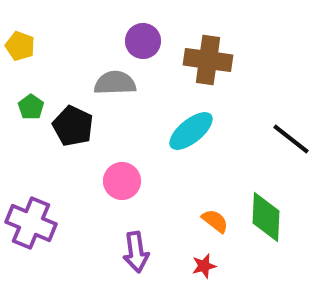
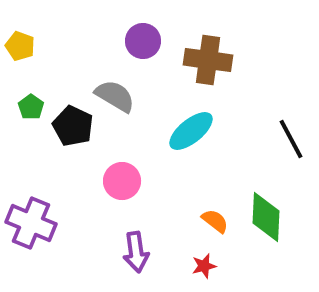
gray semicircle: moved 13 px down; rotated 33 degrees clockwise
black line: rotated 24 degrees clockwise
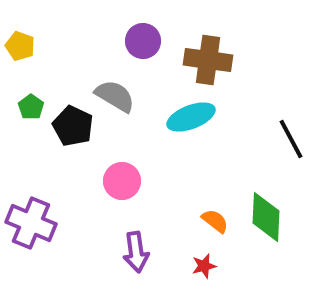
cyan ellipse: moved 14 px up; rotated 18 degrees clockwise
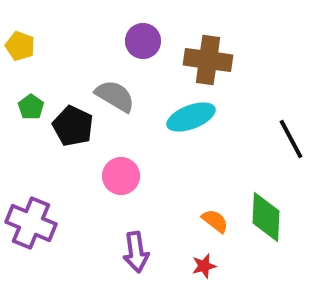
pink circle: moved 1 px left, 5 px up
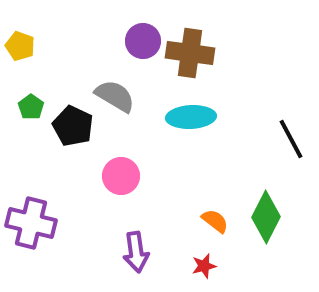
brown cross: moved 18 px left, 7 px up
cyan ellipse: rotated 18 degrees clockwise
green diamond: rotated 24 degrees clockwise
purple cross: rotated 9 degrees counterclockwise
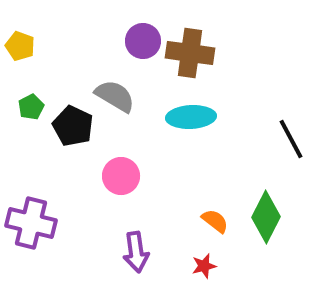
green pentagon: rotated 10 degrees clockwise
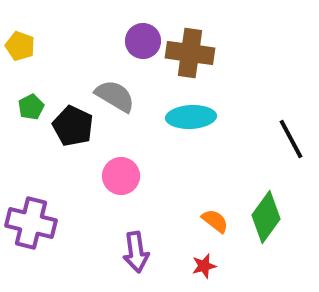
green diamond: rotated 9 degrees clockwise
